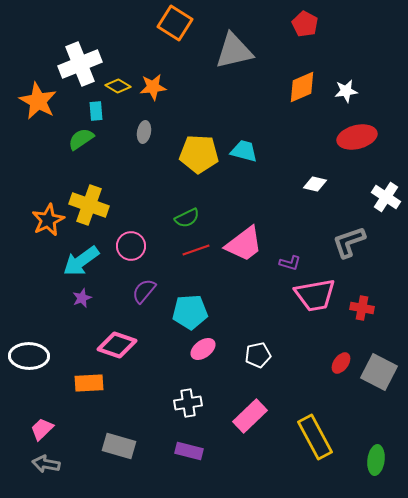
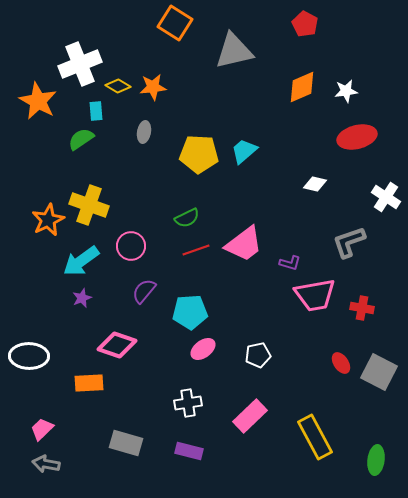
cyan trapezoid at (244, 151): rotated 56 degrees counterclockwise
red ellipse at (341, 363): rotated 70 degrees counterclockwise
gray rectangle at (119, 446): moved 7 px right, 3 px up
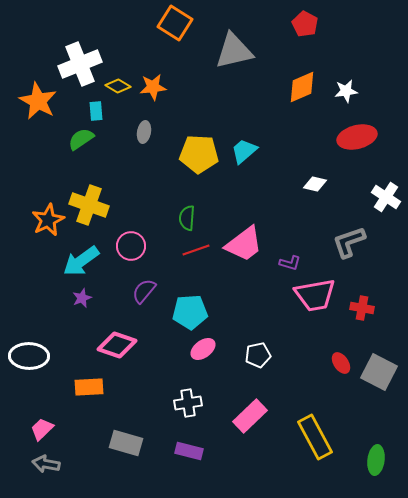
green semicircle at (187, 218): rotated 120 degrees clockwise
orange rectangle at (89, 383): moved 4 px down
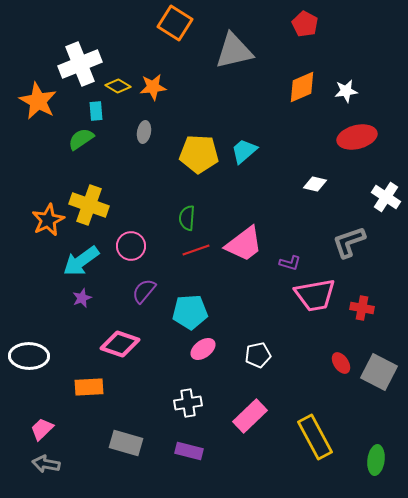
pink diamond at (117, 345): moved 3 px right, 1 px up
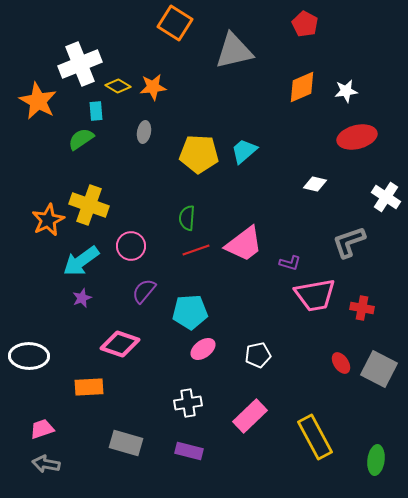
gray square at (379, 372): moved 3 px up
pink trapezoid at (42, 429): rotated 25 degrees clockwise
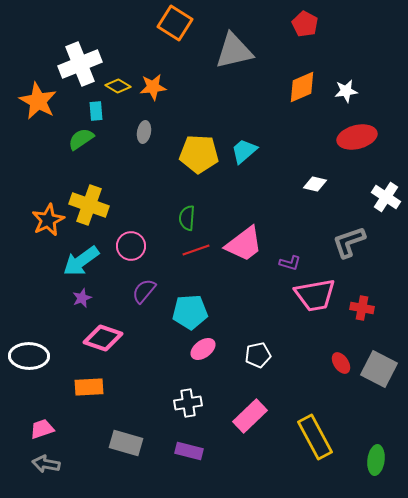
pink diamond at (120, 344): moved 17 px left, 6 px up
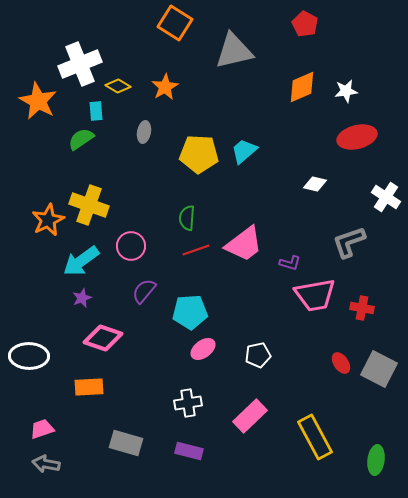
orange star at (153, 87): moved 12 px right; rotated 24 degrees counterclockwise
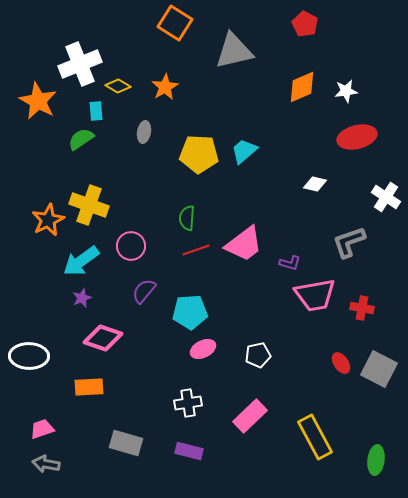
pink ellipse at (203, 349): rotated 10 degrees clockwise
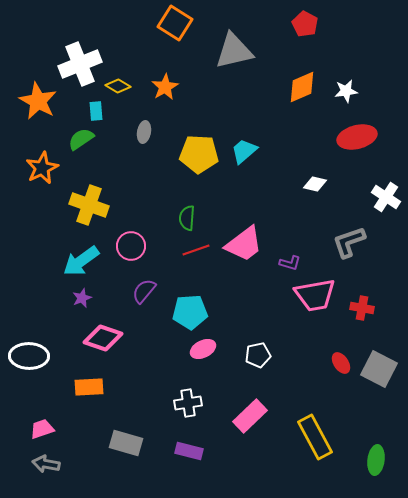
orange star at (48, 220): moved 6 px left, 52 px up
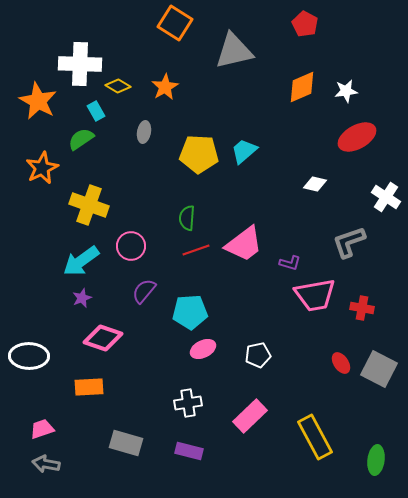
white cross at (80, 64): rotated 24 degrees clockwise
cyan rectangle at (96, 111): rotated 24 degrees counterclockwise
red ellipse at (357, 137): rotated 15 degrees counterclockwise
